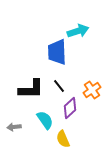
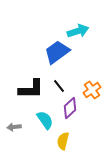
blue trapezoid: rotated 56 degrees clockwise
yellow semicircle: moved 2 px down; rotated 36 degrees clockwise
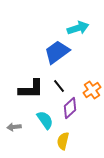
cyan arrow: moved 3 px up
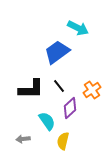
cyan arrow: rotated 45 degrees clockwise
cyan semicircle: moved 2 px right, 1 px down
gray arrow: moved 9 px right, 12 px down
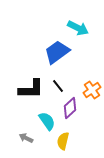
black line: moved 1 px left
gray arrow: moved 3 px right, 1 px up; rotated 32 degrees clockwise
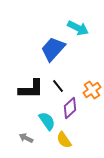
blue trapezoid: moved 4 px left, 3 px up; rotated 12 degrees counterclockwise
yellow semicircle: moved 1 px right, 1 px up; rotated 48 degrees counterclockwise
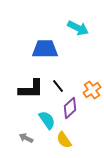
blue trapezoid: moved 8 px left; rotated 48 degrees clockwise
cyan semicircle: moved 1 px up
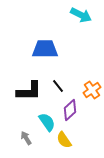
cyan arrow: moved 3 px right, 13 px up
black L-shape: moved 2 px left, 2 px down
purple diamond: moved 2 px down
cyan semicircle: moved 2 px down
gray arrow: rotated 32 degrees clockwise
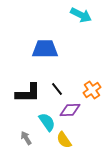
black line: moved 1 px left, 3 px down
black L-shape: moved 1 px left, 2 px down
purple diamond: rotated 40 degrees clockwise
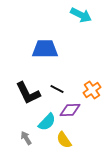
black line: rotated 24 degrees counterclockwise
black L-shape: rotated 64 degrees clockwise
cyan semicircle: rotated 78 degrees clockwise
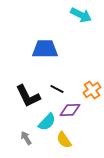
black L-shape: moved 3 px down
